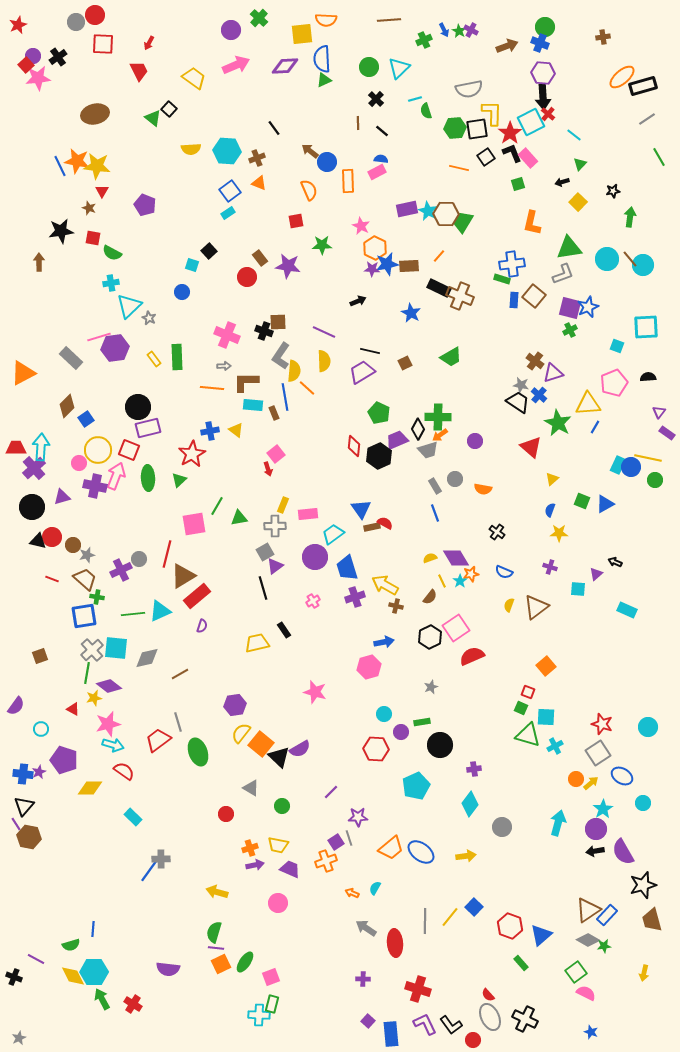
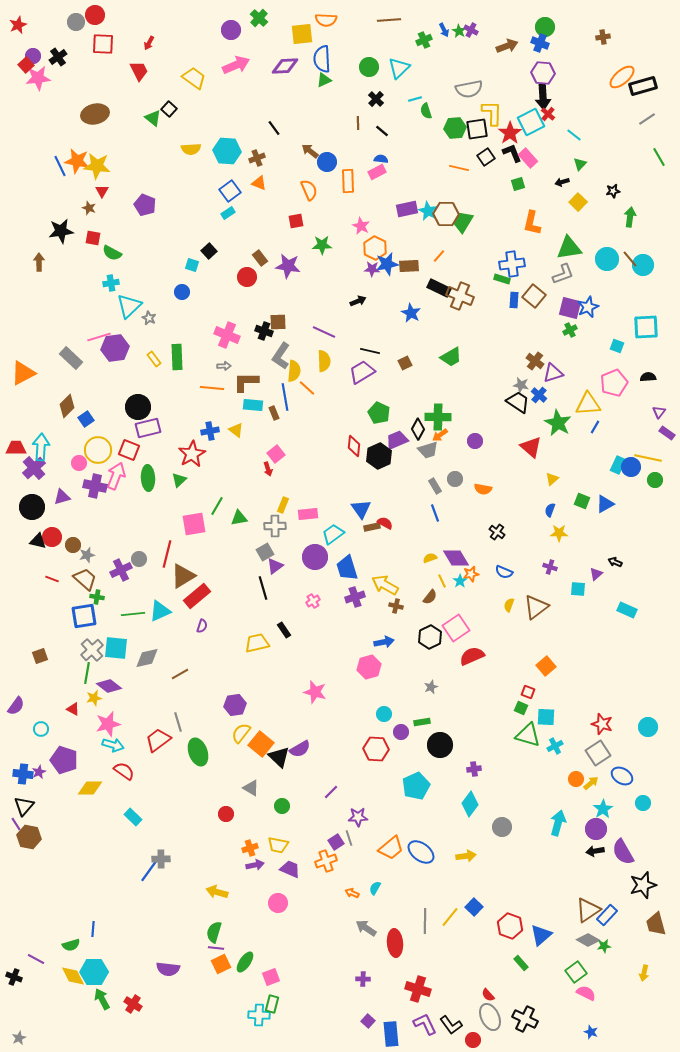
brown trapezoid at (652, 920): moved 4 px right, 4 px down
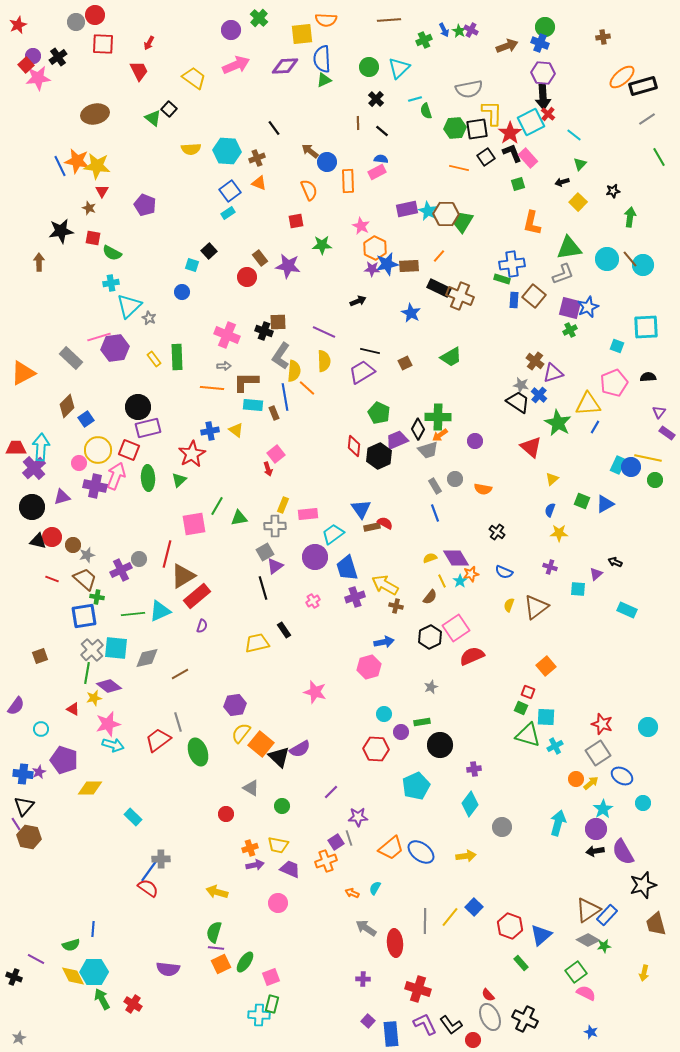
red semicircle at (124, 771): moved 24 px right, 117 px down
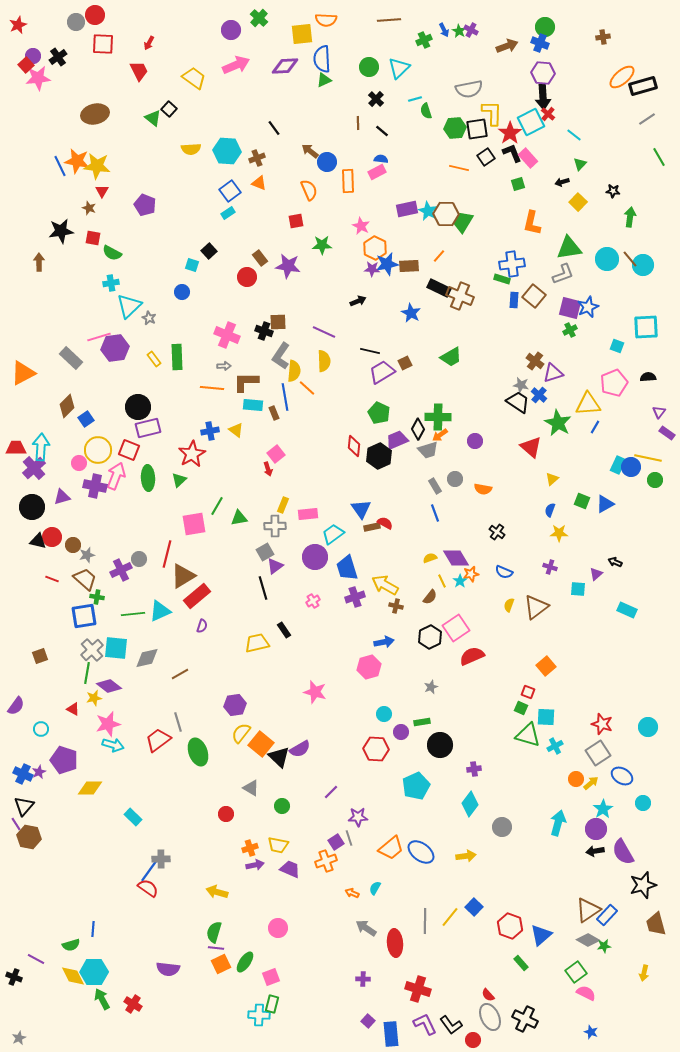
black star at (613, 191): rotated 16 degrees clockwise
purple trapezoid at (362, 372): moved 20 px right
blue cross at (23, 774): rotated 18 degrees clockwise
pink circle at (278, 903): moved 25 px down
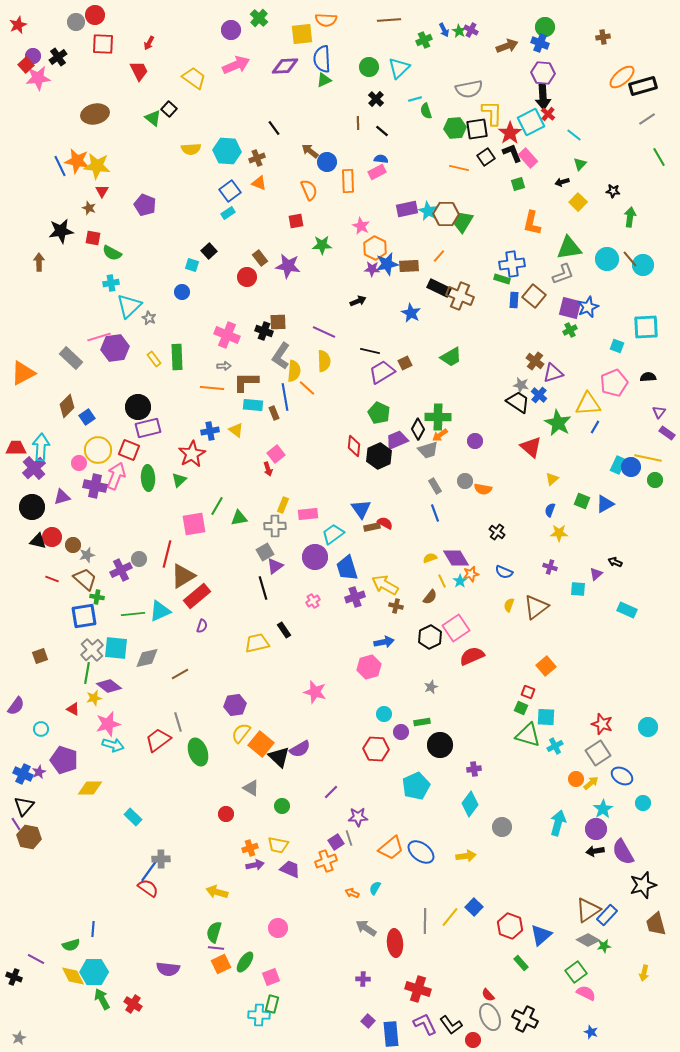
blue square at (86, 419): moved 1 px right, 2 px up
gray circle at (455, 479): moved 10 px right, 2 px down
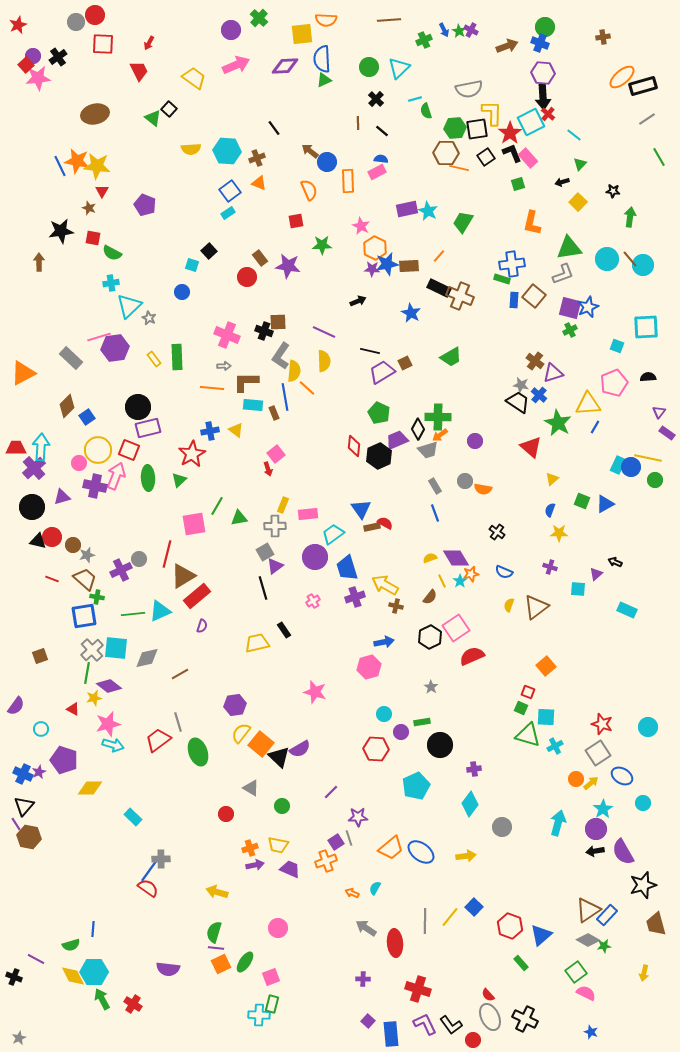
brown hexagon at (446, 214): moved 61 px up
gray star at (431, 687): rotated 16 degrees counterclockwise
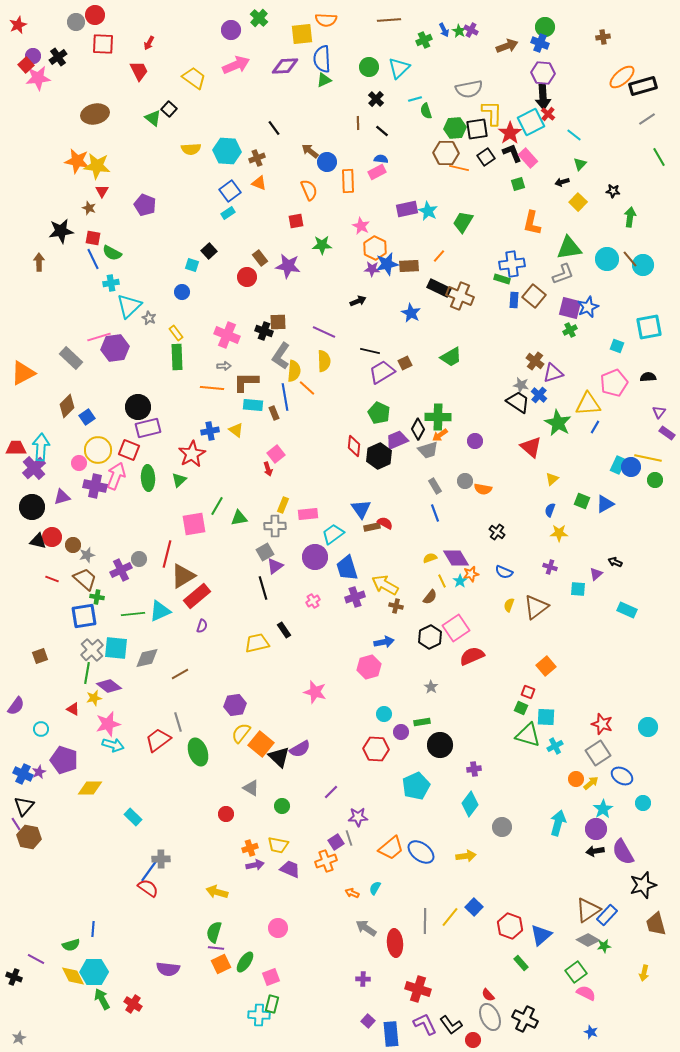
blue line at (60, 166): moved 33 px right, 93 px down
cyan square at (646, 327): moved 3 px right; rotated 8 degrees counterclockwise
yellow rectangle at (154, 359): moved 22 px right, 26 px up
